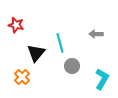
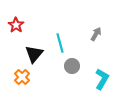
red star: rotated 21 degrees clockwise
gray arrow: rotated 120 degrees clockwise
black triangle: moved 2 px left, 1 px down
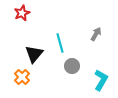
red star: moved 6 px right, 12 px up; rotated 14 degrees clockwise
cyan L-shape: moved 1 px left, 1 px down
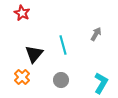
red star: rotated 21 degrees counterclockwise
cyan line: moved 3 px right, 2 px down
gray circle: moved 11 px left, 14 px down
cyan L-shape: moved 3 px down
